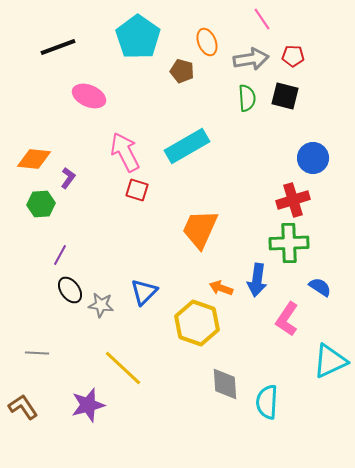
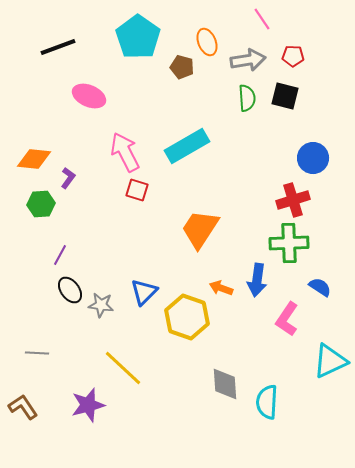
gray arrow: moved 3 px left, 1 px down
brown pentagon: moved 4 px up
orange trapezoid: rotated 9 degrees clockwise
yellow hexagon: moved 10 px left, 6 px up
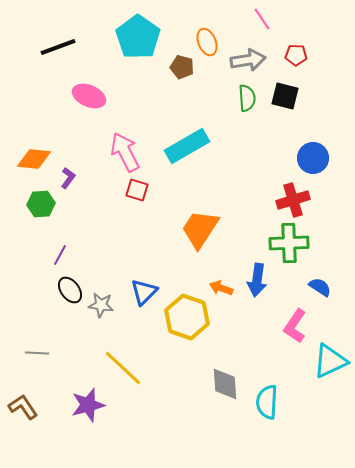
red pentagon: moved 3 px right, 1 px up
pink L-shape: moved 8 px right, 7 px down
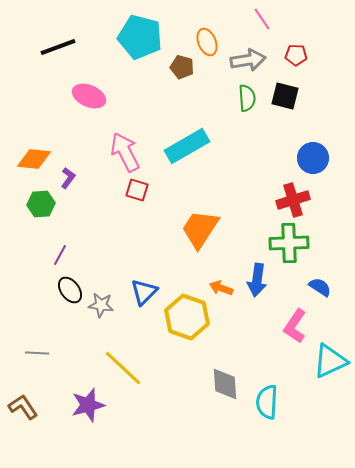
cyan pentagon: moved 2 px right; rotated 21 degrees counterclockwise
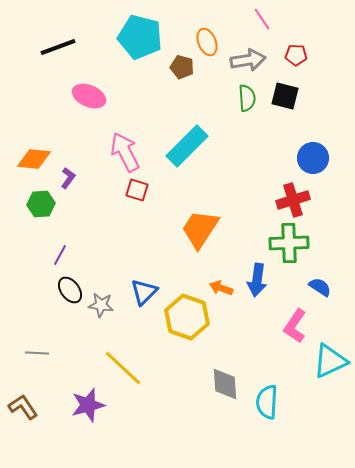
cyan rectangle: rotated 15 degrees counterclockwise
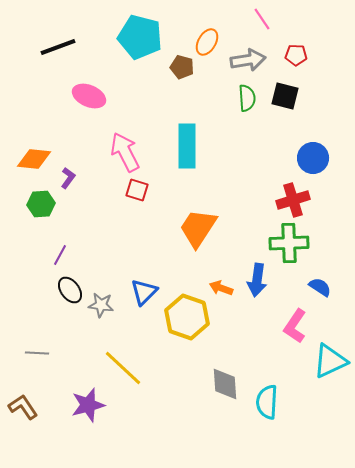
orange ellipse: rotated 52 degrees clockwise
cyan rectangle: rotated 45 degrees counterclockwise
orange trapezoid: moved 2 px left, 1 px up
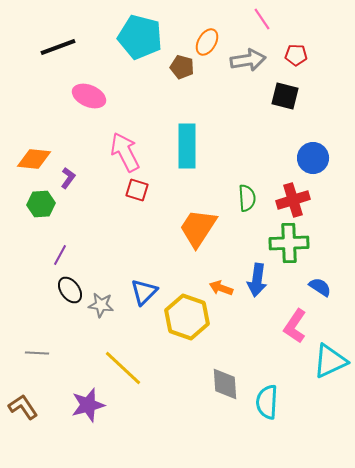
green semicircle: moved 100 px down
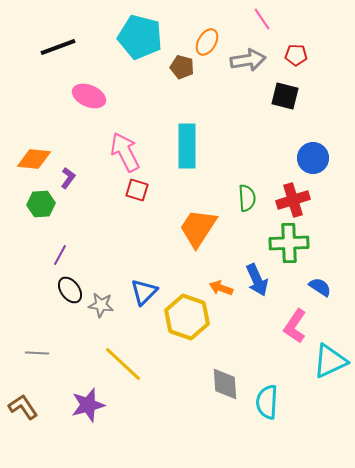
blue arrow: rotated 32 degrees counterclockwise
yellow line: moved 4 px up
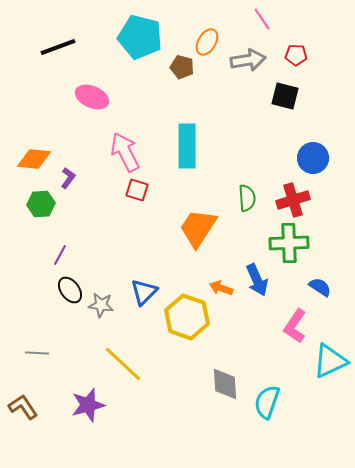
pink ellipse: moved 3 px right, 1 px down
cyan semicircle: rotated 16 degrees clockwise
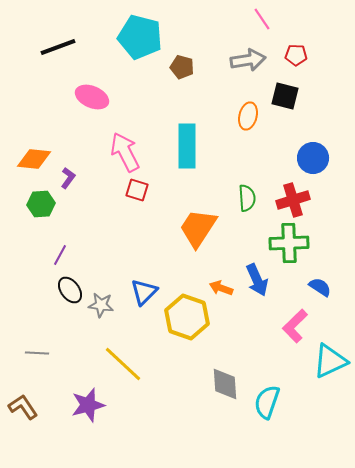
orange ellipse: moved 41 px right, 74 px down; rotated 16 degrees counterclockwise
pink L-shape: rotated 12 degrees clockwise
